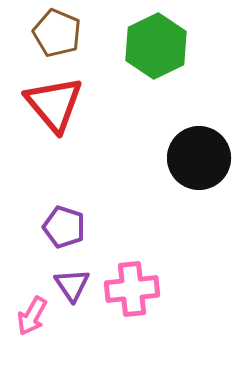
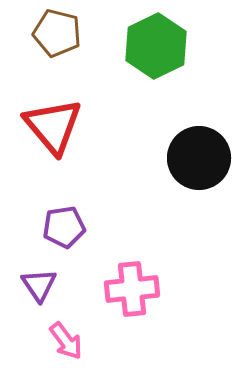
brown pentagon: rotated 9 degrees counterclockwise
red triangle: moved 1 px left, 22 px down
purple pentagon: rotated 27 degrees counterclockwise
purple triangle: moved 33 px left
pink arrow: moved 34 px right, 25 px down; rotated 66 degrees counterclockwise
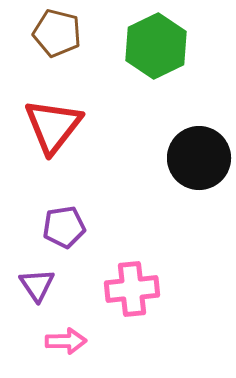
red triangle: rotated 18 degrees clockwise
purple triangle: moved 2 px left
pink arrow: rotated 54 degrees counterclockwise
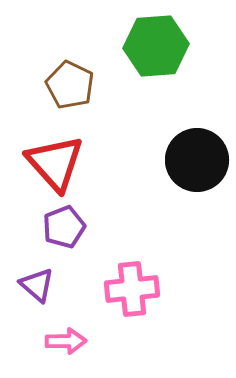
brown pentagon: moved 13 px right, 52 px down; rotated 12 degrees clockwise
green hexagon: rotated 22 degrees clockwise
red triangle: moved 2 px right, 37 px down; rotated 20 degrees counterclockwise
black circle: moved 2 px left, 2 px down
purple pentagon: rotated 12 degrees counterclockwise
purple triangle: rotated 15 degrees counterclockwise
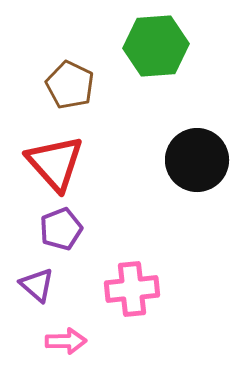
purple pentagon: moved 3 px left, 2 px down
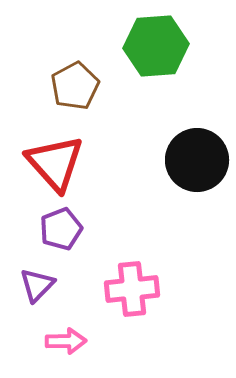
brown pentagon: moved 5 px right, 1 px down; rotated 18 degrees clockwise
purple triangle: rotated 33 degrees clockwise
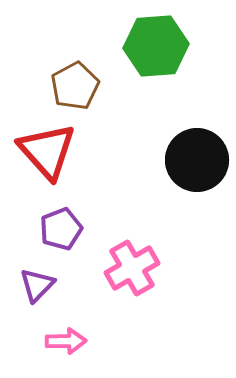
red triangle: moved 8 px left, 12 px up
pink cross: moved 21 px up; rotated 24 degrees counterclockwise
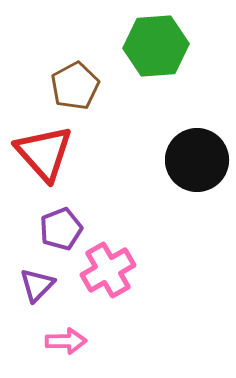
red triangle: moved 3 px left, 2 px down
pink cross: moved 24 px left, 2 px down
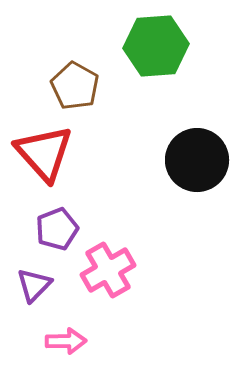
brown pentagon: rotated 15 degrees counterclockwise
purple pentagon: moved 4 px left
purple triangle: moved 3 px left
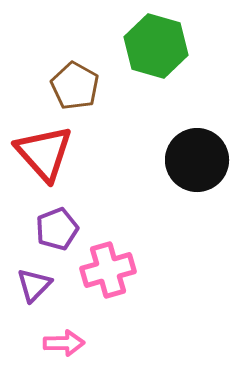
green hexagon: rotated 20 degrees clockwise
pink cross: rotated 14 degrees clockwise
pink arrow: moved 2 px left, 2 px down
